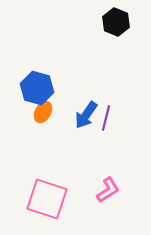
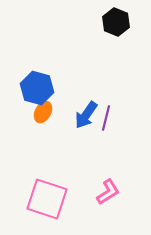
pink L-shape: moved 2 px down
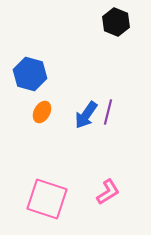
blue hexagon: moved 7 px left, 14 px up
orange ellipse: moved 1 px left
purple line: moved 2 px right, 6 px up
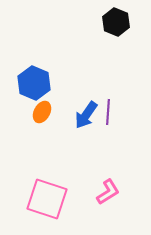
blue hexagon: moved 4 px right, 9 px down; rotated 8 degrees clockwise
purple line: rotated 10 degrees counterclockwise
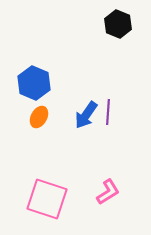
black hexagon: moved 2 px right, 2 px down
orange ellipse: moved 3 px left, 5 px down
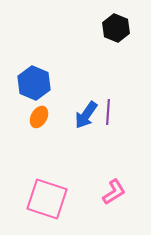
black hexagon: moved 2 px left, 4 px down
pink L-shape: moved 6 px right
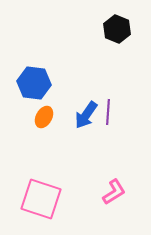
black hexagon: moved 1 px right, 1 px down
blue hexagon: rotated 16 degrees counterclockwise
orange ellipse: moved 5 px right
pink square: moved 6 px left
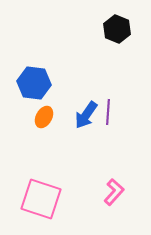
pink L-shape: rotated 16 degrees counterclockwise
